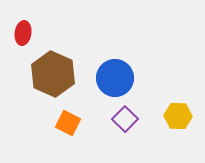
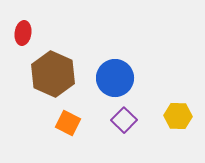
purple square: moved 1 px left, 1 px down
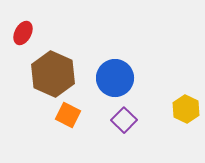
red ellipse: rotated 20 degrees clockwise
yellow hexagon: moved 8 px right, 7 px up; rotated 24 degrees clockwise
orange square: moved 8 px up
